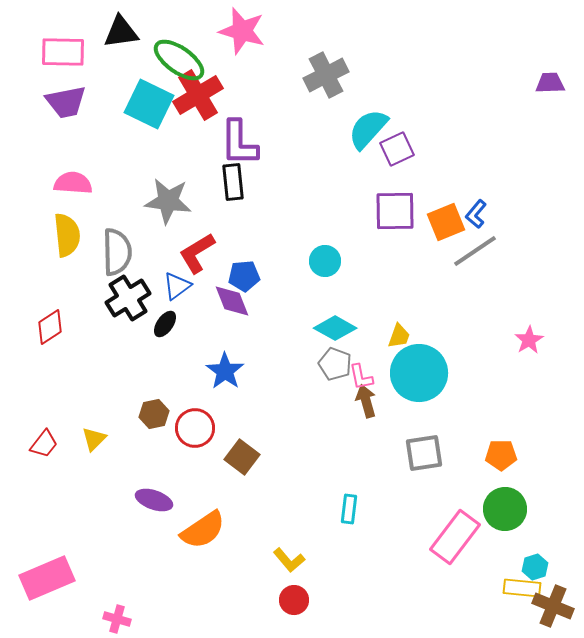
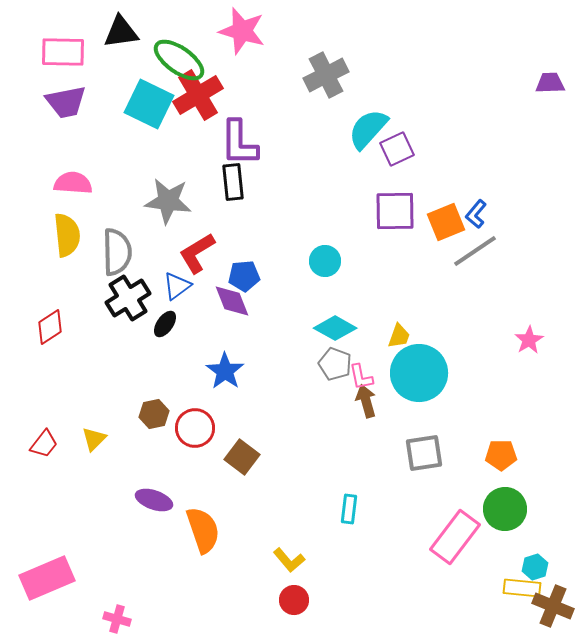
orange semicircle at (203, 530): rotated 75 degrees counterclockwise
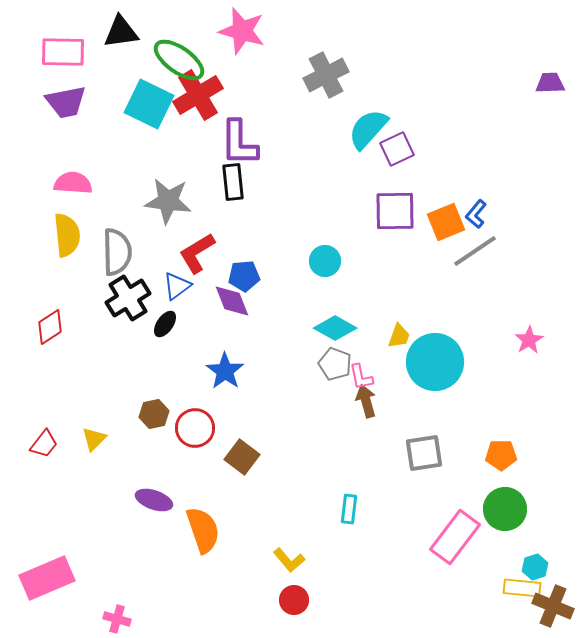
cyan circle at (419, 373): moved 16 px right, 11 px up
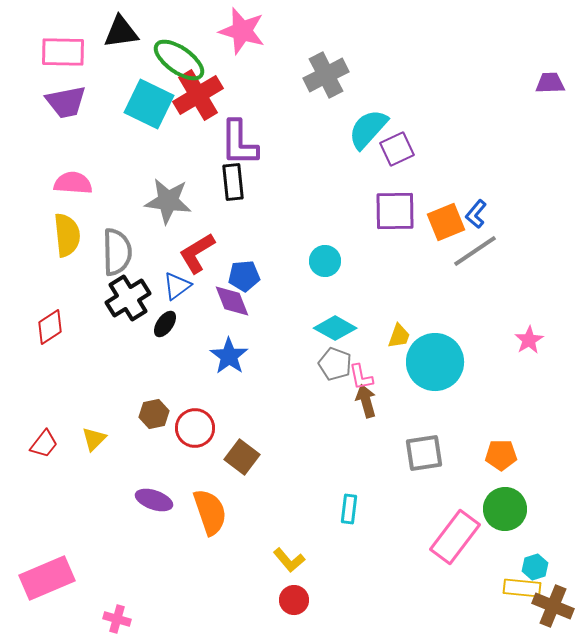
blue star at (225, 371): moved 4 px right, 15 px up
orange semicircle at (203, 530): moved 7 px right, 18 px up
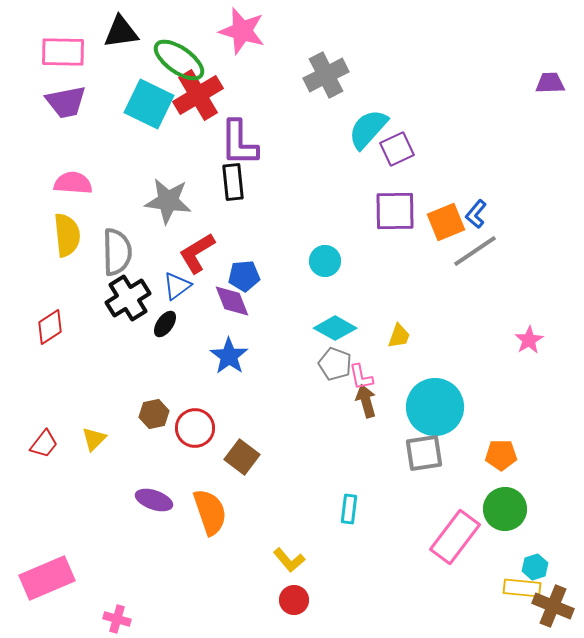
cyan circle at (435, 362): moved 45 px down
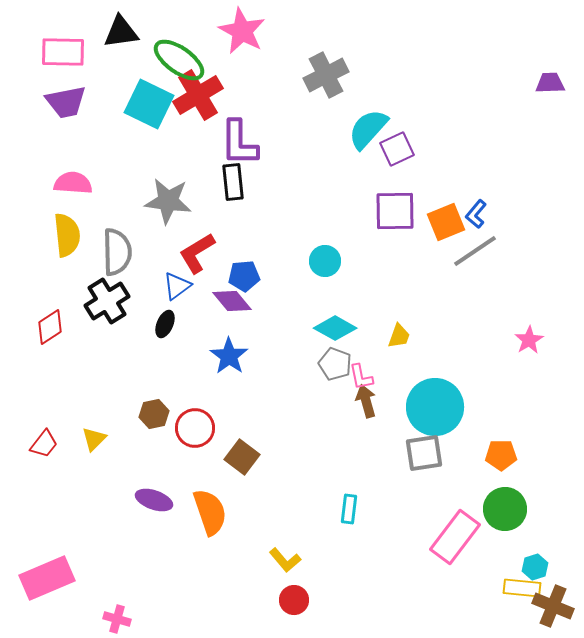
pink star at (242, 31): rotated 12 degrees clockwise
black cross at (128, 298): moved 21 px left, 3 px down
purple diamond at (232, 301): rotated 18 degrees counterclockwise
black ellipse at (165, 324): rotated 12 degrees counterclockwise
yellow L-shape at (289, 560): moved 4 px left
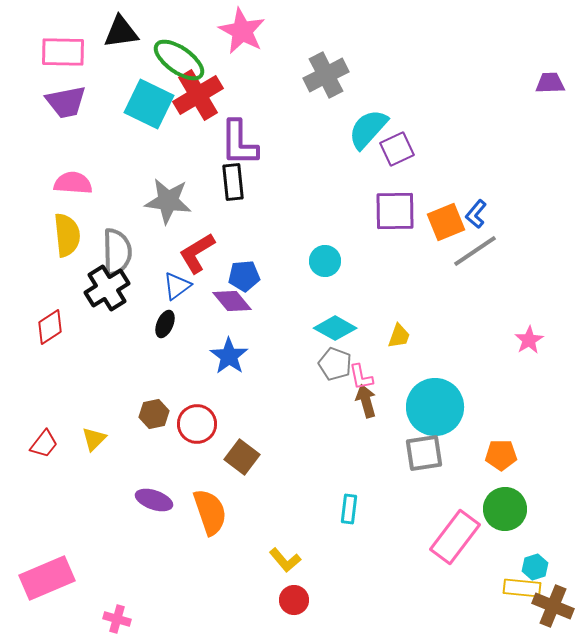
black cross at (107, 301): moved 13 px up
red circle at (195, 428): moved 2 px right, 4 px up
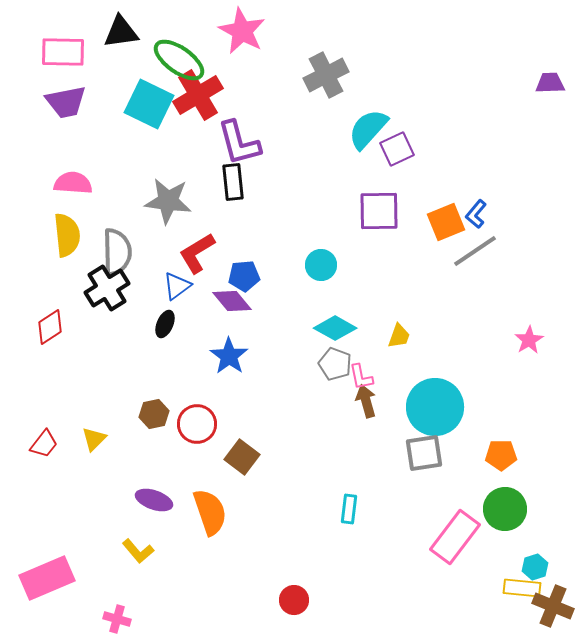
purple L-shape at (239, 143): rotated 15 degrees counterclockwise
purple square at (395, 211): moved 16 px left
cyan circle at (325, 261): moved 4 px left, 4 px down
yellow L-shape at (285, 560): moved 147 px left, 9 px up
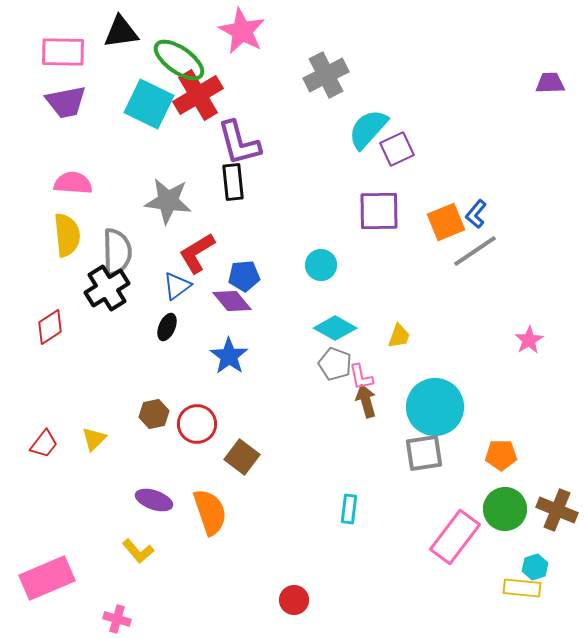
black ellipse at (165, 324): moved 2 px right, 3 px down
brown cross at (553, 606): moved 4 px right, 96 px up
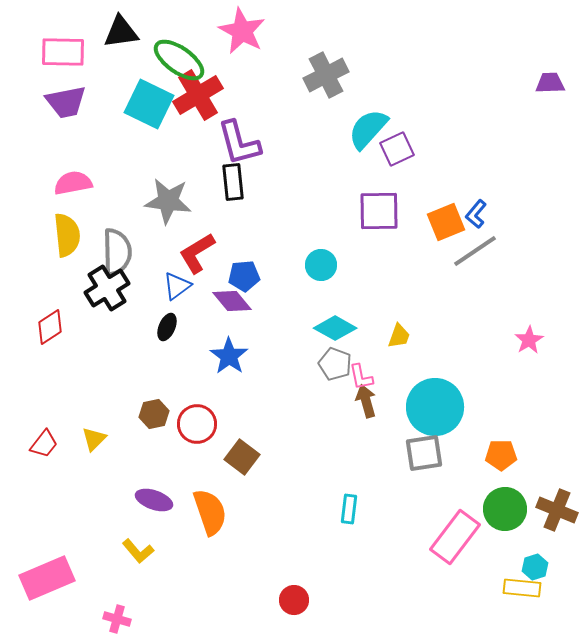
pink semicircle at (73, 183): rotated 15 degrees counterclockwise
